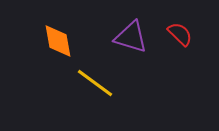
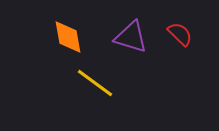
orange diamond: moved 10 px right, 4 px up
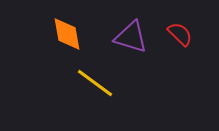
orange diamond: moved 1 px left, 3 px up
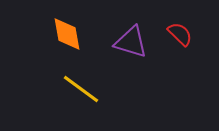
purple triangle: moved 5 px down
yellow line: moved 14 px left, 6 px down
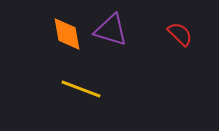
purple triangle: moved 20 px left, 12 px up
yellow line: rotated 15 degrees counterclockwise
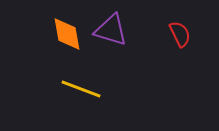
red semicircle: rotated 20 degrees clockwise
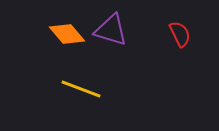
orange diamond: rotated 30 degrees counterclockwise
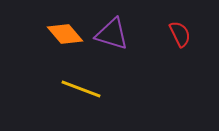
purple triangle: moved 1 px right, 4 px down
orange diamond: moved 2 px left
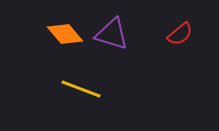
red semicircle: rotated 76 degrees clockwise
